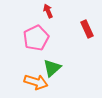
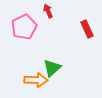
pink pentagon: moved 12 px left, 11 px up
orange arrow: moved 2 px up; rotated 15 degrees counterclockwise
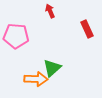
red arrow: moved 2 px right
pink pentagon: moved 8 px left, 9 px down; rotated 30 degrees clockwise
orange arrow: moved 1 px up
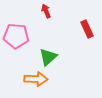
red arrow: moved 4 px left
green triangle: moved 4 px left, 11 px up
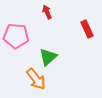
red arrow: moved 1 px right, 1 px down
orange arrow: rotated 50 degrees clockwise
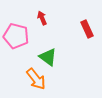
red arrow: moved 5 px left, 6 px down
pink pentagon: rotated 10 degrees clockwise
green triangle: rotated 42 degrees counterclockwise
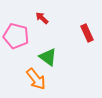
red arrow: rotated 24 degrees counterclockwise
red rectangle: moved 4 px down
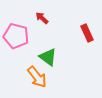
orange arrow: moved 1 px right, 2 px up
